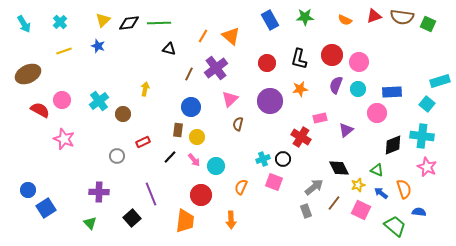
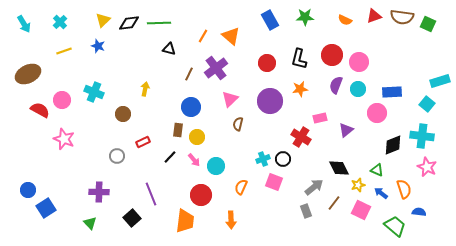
cyan cross at (99, 101): moved 5 px left, 9 px up; rotated 30 degrees counterclockwise
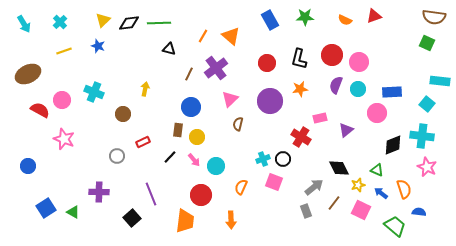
brown semicircle at (402, 17): moved 32 px right
green square at (428, 24): moved 1 px left, 19 px down
cyan rectangle at (440, 81): rotated 24 degrees clockwise
blue circle at (28, 190): moved 24 px up
green triangle at (90, 223): moved 17 px left, 11 px up; rotated 16 degrees counterclockwise
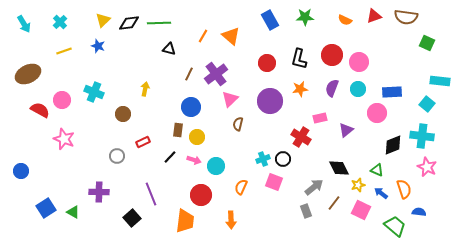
brown semicircle at (434, 17): moved 28 px left
purple cross at (216, 68): moved 6 px down
purple semicircle at (336, 85): moved 4 px left, 3 px down
pink arrow at (194, 160): rotated 32 degrees counterclockwise
blue circle at (28, 166): moved 7 px left, 5 px down
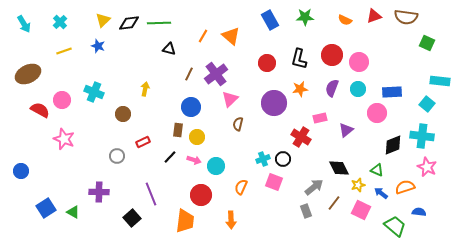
purple circle at (270, 101): moved 4 px right, 2 px down
orange semicircle at (404, 189): moved 1 px right, 2 px up; rotated 90 degrees counterclockwise
